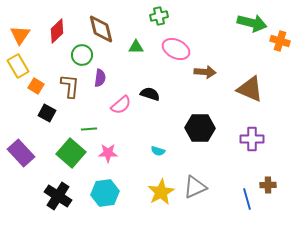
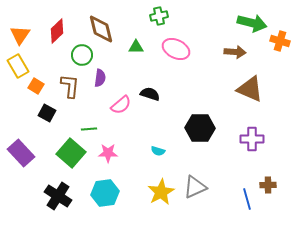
brown arrow: moved 30 px right, 20 px up
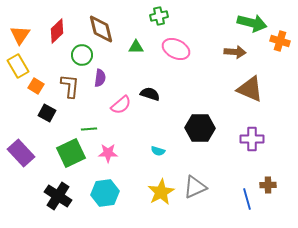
green square: rotated 24 degrees clockwise
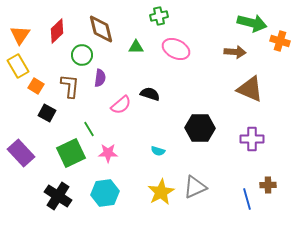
green line: rotated 63 degrees clockwise
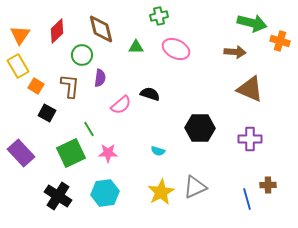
purple cross: moved 2 px left
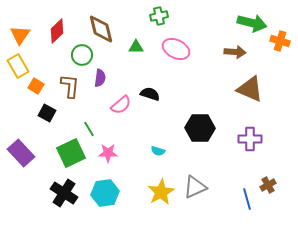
brown cross: rotated 28 degrees counterclockwise
black cross: moved 6 px right, 3 px up
